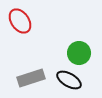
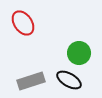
red ellipse: moved 3 px right, 2 px down
gray rectangle: moved 3 px down
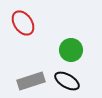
green circle: moved 8 px left, 3 px up
black ellipse: moved 2 px left, 1 px down
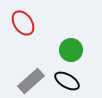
gray rectangle: rotated 24 degrees counterclockwise
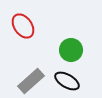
red ellipse: moved 3 px down
